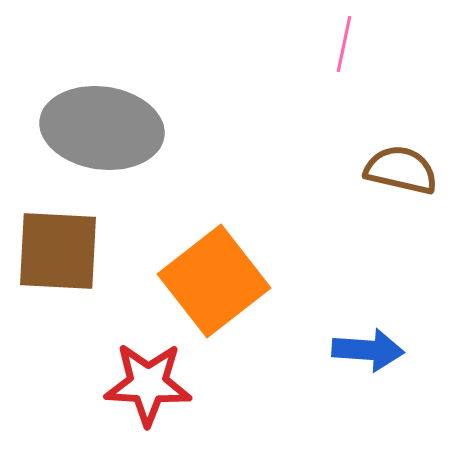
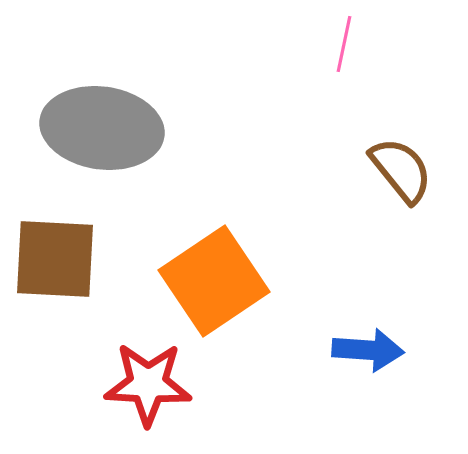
brown semicircle: rotated 38 degrees clockwise
brown square: moved 3 px left, 8 px down
orange square: rotated 4 degrees clockwise
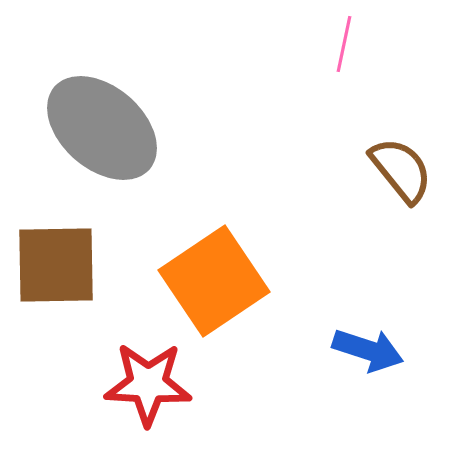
gray ellipse: rotated 33 degrees clockwise
brown square: moved 1 px right, 6 px down; rotated 4 degrees counterclockwise
blue arrow: rotated 14 degrees clockwise
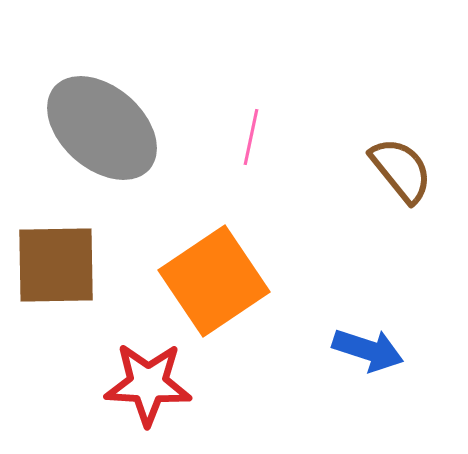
pink line: moved 93 px left, 93 px down
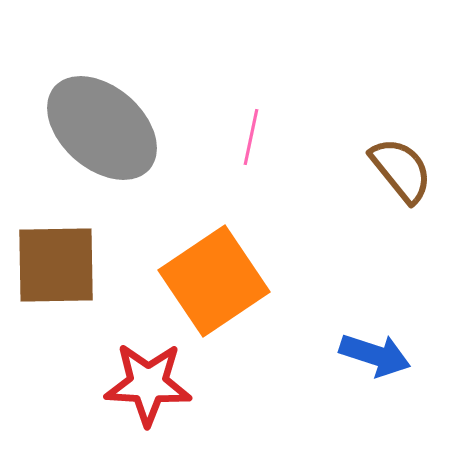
blue arrow: moved 7 px right, 5 px down
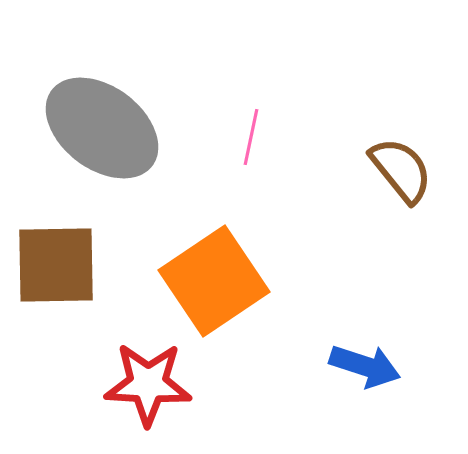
gray ellipse: rotated 4 degrees counterclockwise
blue arrow: moved 10 px left, 11 px down
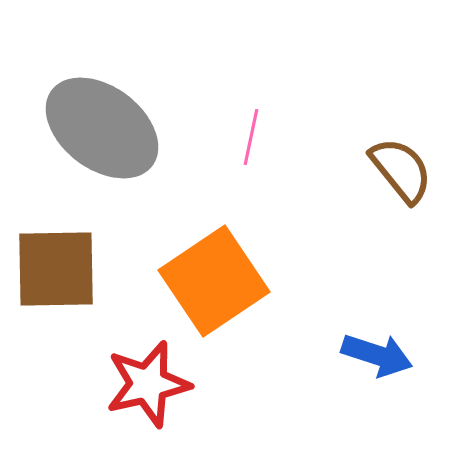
brown square: moved 4 px down
blue arrow: moved 12 px right, 11 px up
red star: rotated 16 degrees counterclockwise
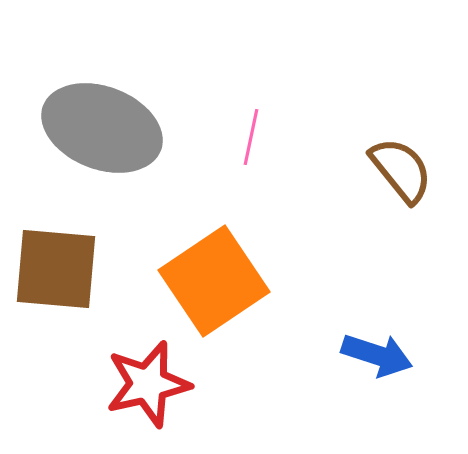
gray ellipse: rotated 16 degrees counterclockwise
brown square: rotated 6 degrees clockwise
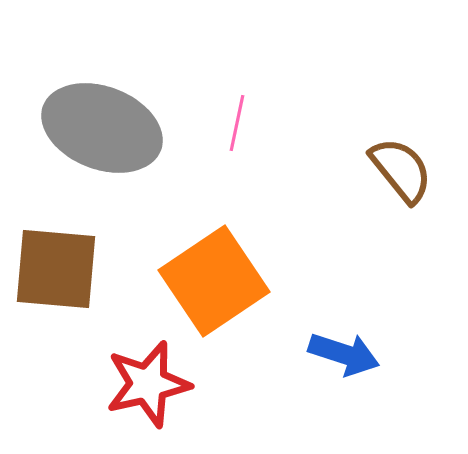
pink line: moved 14 px left, 14 px up
blue arrow: moved 33 px left, 1 px up
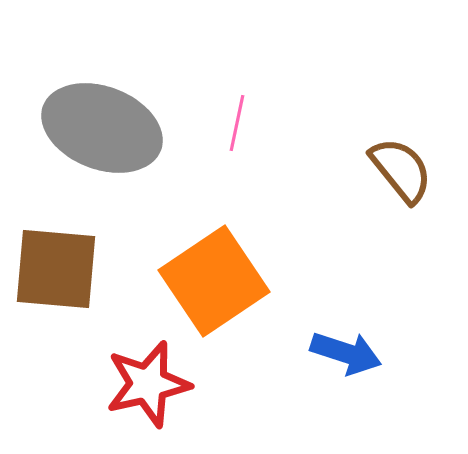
blue arrow: moved 2 px right, 1 px up
